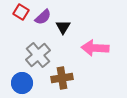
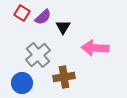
red square: moved 1 px right, 1 px down
brown cross: moved 2 px right, 1 px up
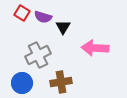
purple semicircle: rotated 60 degrees clockwise
gray cross: rotated 15 degrees clockwise
brown cross: moved 3 px left, 5 px down
